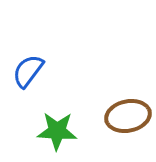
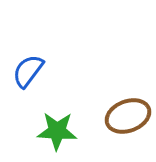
brown ellipse: rotated 9 degrees counterclockwise
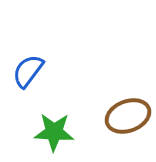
green star: moved 3 px left, 1 px down
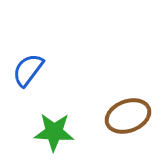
blue semicircle: moved 1 px up
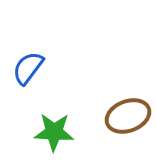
blue semicircle: moved 2 px up
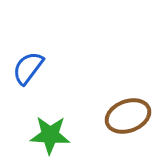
green star: moved 4 px left, 3 px down
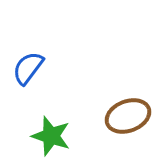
green star: moved 1 px right, 1 px down; rotated 15 degrees clockwise
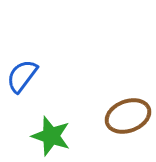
blue semicircle: moved 6 px left, 8 px down
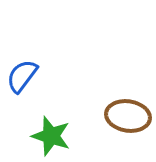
brown ellipse: rotated 30 degrees clockwise
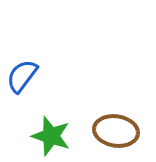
brown ellipse: moved 12 px left, 15 px down
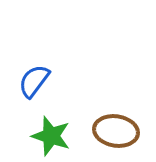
blue semicircle: moved 12 px right, 5 px down
